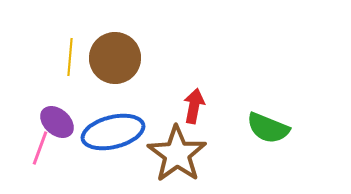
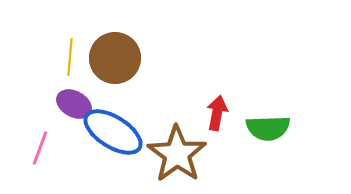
red arrow: moved 23 px right, 7 px down
purple ellipse: moved 17 px right, 18 px up; rotated 12 degrees counterclockwise
green semicircle: rotated 24 degrees counterclockwise
blue ellipse: rotated 46 degrees clockwise
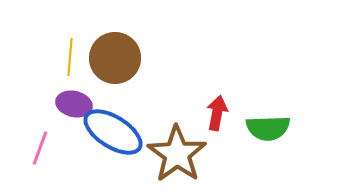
purple ellipse: rotated 16 degrees counterclockwise
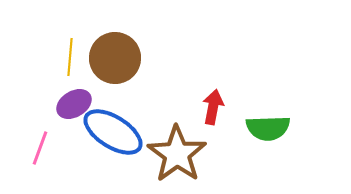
purple ellipse: rotated 44 degrees counterclockwise
red arrow: moved 4 px left, 6 px up
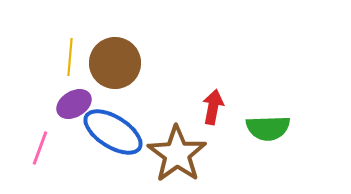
brown circle: moved 5 px down
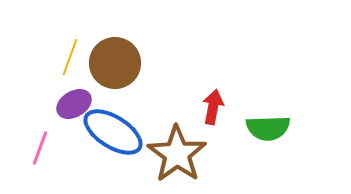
yellow line: rotated 15 degrees clockwise
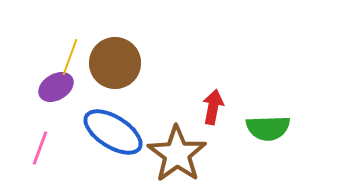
purple ellipse: moved 18 px left, 17 px up
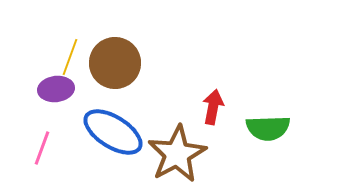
purple ellipse: moved 2 px down; rotated 24 degrees clockwise
pink line: moved 2 px right
brown star: rotated 8 degrees clockwise
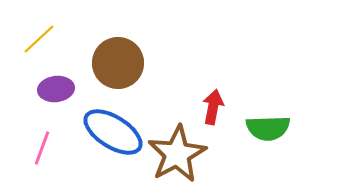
yellow line: moved 31 px left, 18 px up; rotated 27 degrees clockwise
brown circle: moved 3 px right
